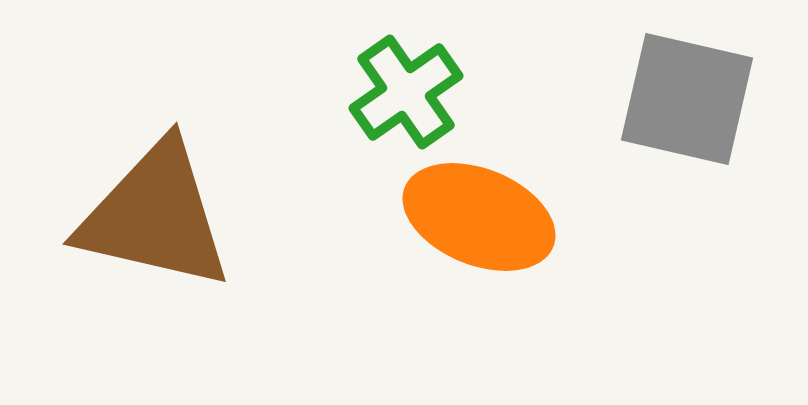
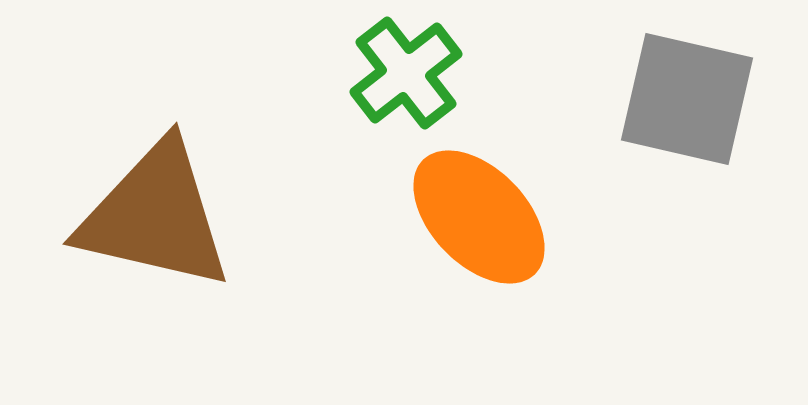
green cross: moved 19 px up; rotated 3 degrees counterclockwise
orange ellipse: rotated 24 degrees clockwise
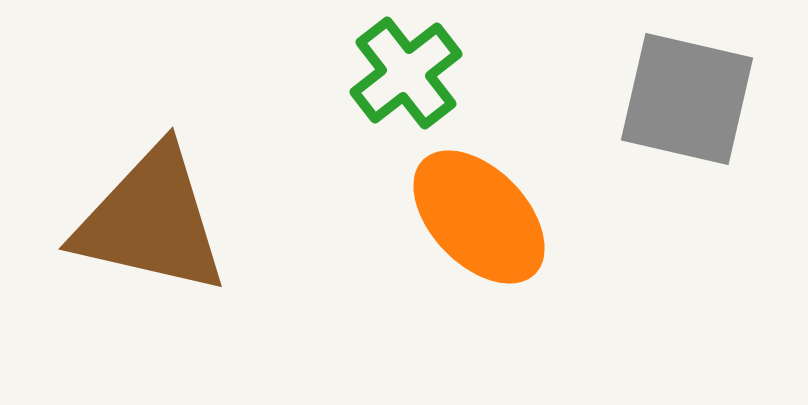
brown triangle: moved 4 px left, 5 px down
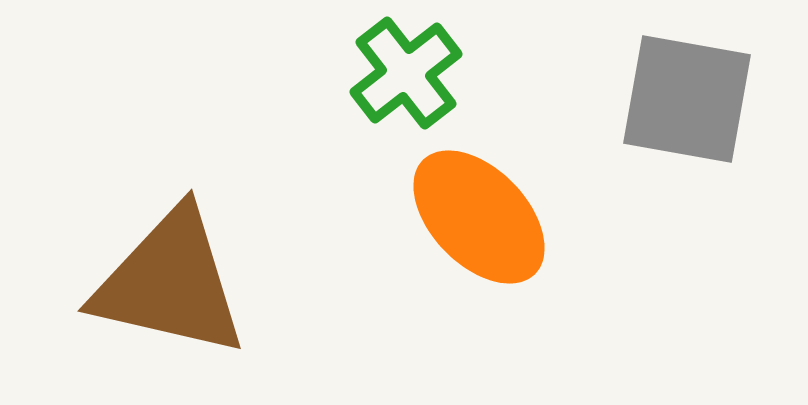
gray square: rotated 3 degrees counterclockwise
brown triangle: moved 19 px right, 62 px down
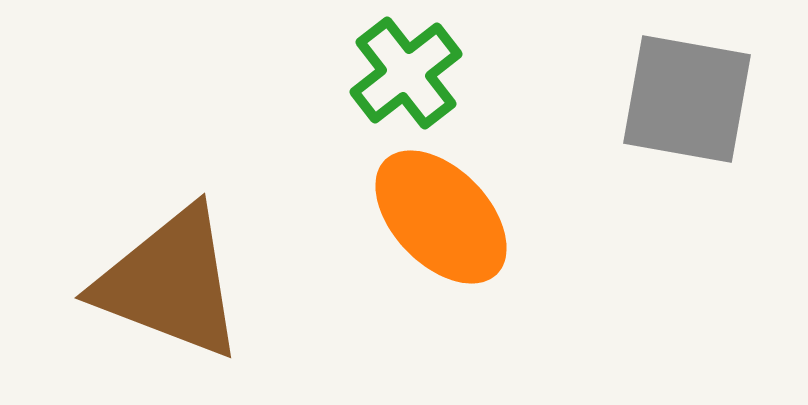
orange ellipse: moved 38 px left
brown triangle: rotated 8 degrees clockwise
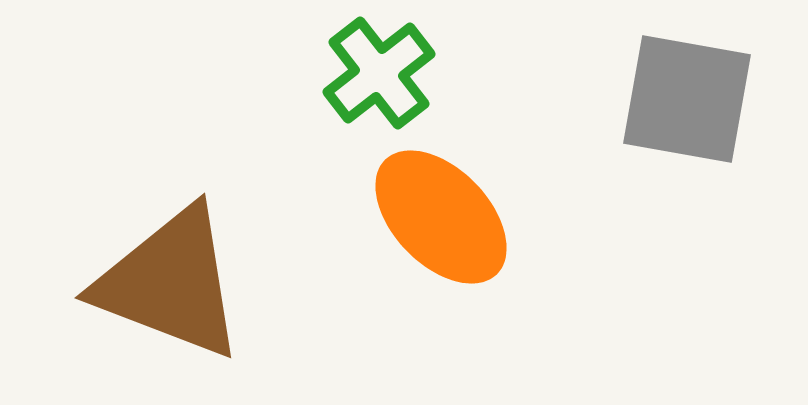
green cross: moved 27 px left
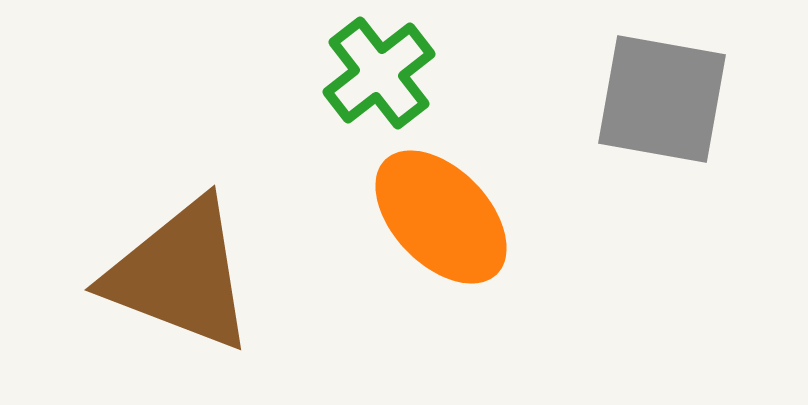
gray square: moved 25 px left
brown triangle: moved 10 px right, 8 px up
